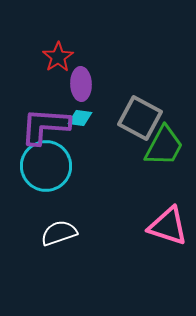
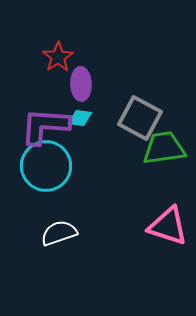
green trapezoid: moved 2 px down; rotated 126 degrees counterclockwise
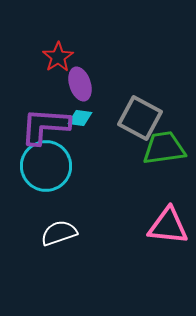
purple ellipse: moved 1 px left; rotated 16 degrees counterclockwise
pink triangle: rotated 12 degrees counterclockwise
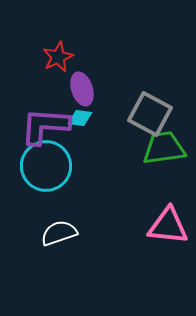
red star: rotated 8 degrees clockwise
purple ellipse: moved 2 px right, 5 px down
gray square: moved 10 px right, 4 px up
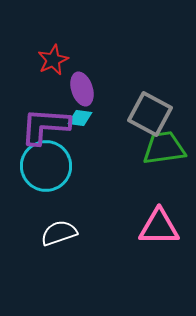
red star: moved 5 px left, 3 px down
pink triangle: moved 9 px left, 1 px down; rotated 6 degrees counterclockwise
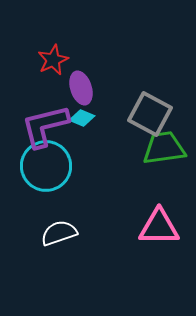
purple ellipse: moved 1 px left, 1 px up
cyan diamond: moved 2 px right; rotated 15 degrees clockwise
purple L-shape: rotated 18 degrees counterclockwise
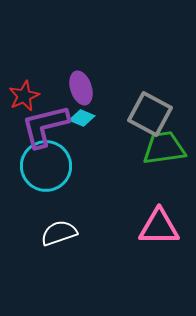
red star: moved 29 px left, 36 px down
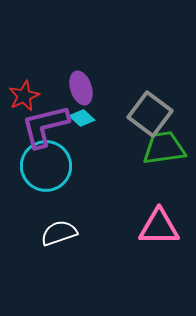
gray square: rotated 9 degrees clockwise
cyan diamond: rotated 20 degrees clockwise
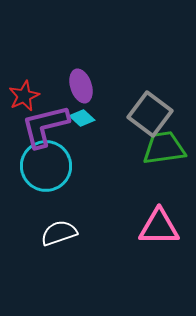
purple ellipse: moved 2 px up
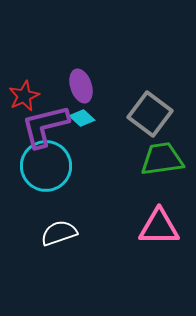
green trapezoid: moved 2 px left, 11 px down
